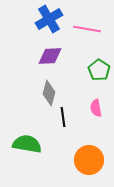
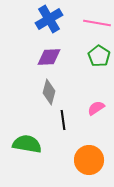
pink line: moved 10 px right, 6 px up
purple diamond: moved 1 px left, 1 px down
green pentagon: moved 14 px up
gray diamond: moved 1 px up
pink semicircle: rotated 66 degrees clockwise
black line: moved 3 px down
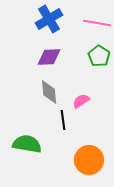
gray diamond: rotated 20 degrees counterclockwise
pink semicircle: moved 15 px left, 7 px up
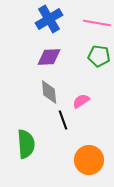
green pentagon: rotated 25 degrees counterclockwise
black line: rotated 12 degrees counterclockwise
green semicircle: moved 1 px left; rotated 76 degrees clockwise
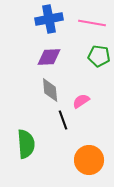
blue cross: rotated 20 degrees clockwise
pink line: moved 5 px left
gray diamond: moved 1 px right, 2 px up
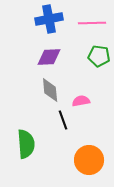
pink line: rotated 12 degrees counterclockwise
pink semicircle: rotated 24 degrees clockwise
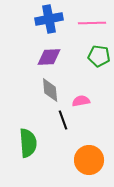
green semicircle: moved 2 px right, 1 px up
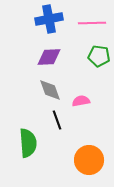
gray diamond: rotated 15 degrees counterclockwise
black line: moved 6 px left
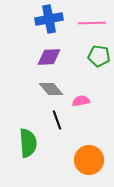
gray diamond: moved 1 px right, 1 px up; rotated 20 degrees counterclockwise
